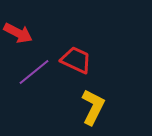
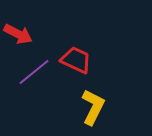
red arrow: moved 1 px down
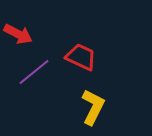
red trapezoid: moved 5 px right, 3 px up
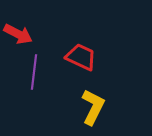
purple line: rotated 44 degrees counterclockwise
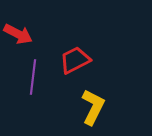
red trapezoid: moved 6 px left, 3 px down; rotated 52 degrees counterclockwise
purple line: moved 1 px left, 5 px down
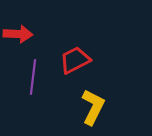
red arrow: rotated 24 degrees counterclockwise
